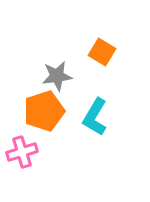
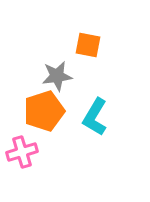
orange square: moved 14 px left, 7 px up; rotated 20 degrees counterclockwise
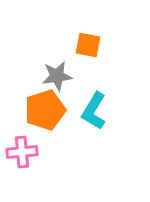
orange pentagon: moved 1 px right, 1 px up
cyan L-shape: moved 1 px left, 6 px up
pink cross: rotated 12 degrees clockwise
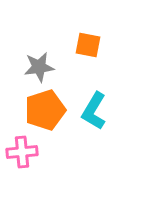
gray star: moved 18 px left, 9 px up
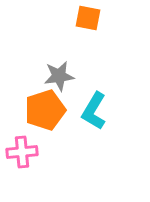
orange square: moved 27 px up
gray star: moved 20 px right, 9 px down
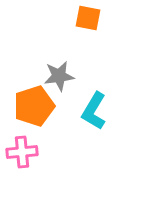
orange pentagon: moved 11 px left, 4 px up
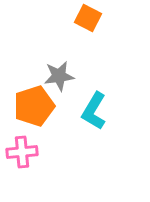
orange square: rotated 16 degrees clockwise
